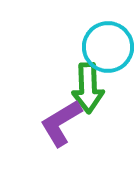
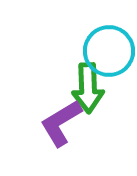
cyan circle: moved 1 px right, 4 px down
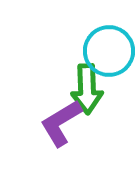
green arrow: moved 1 px left, 1 px down
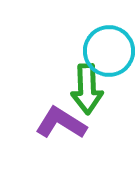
purple L-shape: rotated 63 degrees clockwise
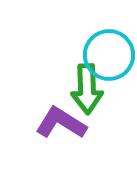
cyan circle: moved 4 px down
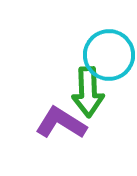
green arrow: moved 1 px right, 3 px down
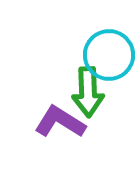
purple L-shape: moved 1 px left, 1 px up
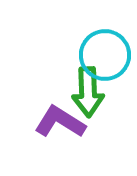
cyan circle: moved 4 px left
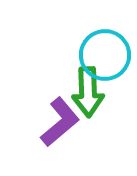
purple L-shape: rotated 108 degrees clockwise
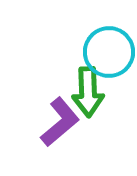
cyan circle: moved 4 px right, 3 px up
